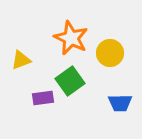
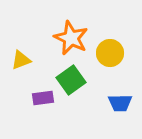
green square: moved 1 px right, 1 px up
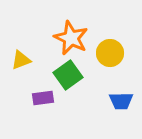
green square: moved 3 px left, 5 px up
blue trapezoid: moved 1 px right, 2 px up
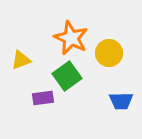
yellow circle: moved 1 px left
green square: moved 1 px left, 1 px down
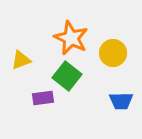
yellow circle: moved 4 px right
green square: rotated 16 degrees counterclockwise
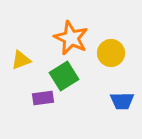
yellow circle: moved 2 px left
green square: moved 3 px left; rotated 20 degrees clockwise
blue trapezoid: moved 1 px right
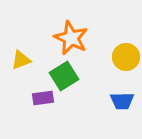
yellow circle: moved 15 px right, 4 px down
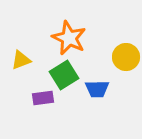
orange star: moved 2 px left
green square: moved 1 px up
blue trapezoid: moved 25 px left, 12 px up
